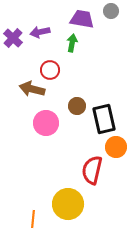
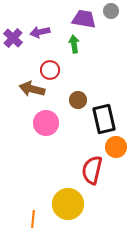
purple trapezoid: moved 2 px right
green arrow: moved 2 px right, 1 px down; rotated 18 degrees counterclockwise
brown circle: moved 1 px right, 6 px up
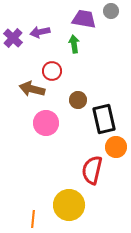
red circle: moved 2 px right, 1 px down
yellow circle: moved 1 px right, 1 px down
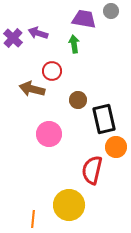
purple arrow: moved 2 px left, 1 px down; rotated 30 degrees clockwise
pink circle: moved 3 px right, 11 px down
